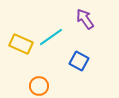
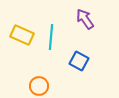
cyan line: rotated 50 degrees counterclockwise
yellow rectangle: moved 1 px right, 9 px up
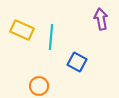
purple arrow: moved 16 px right; rotated 25 degrees clockwise
yellow rectangle: moved 5 px up
blue square: moved 2 px left, 1 px down
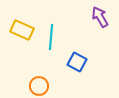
purple arrow: moved 1 px left, 2 px up; rotated 20 degrees counterclockwise
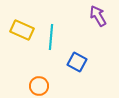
purple arrow: moved 2 px left, 1 px up
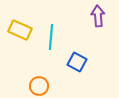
purple arrow: rotated 25 degrees clockwise
yellow rectangle: moved 2 px left
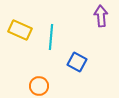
purple arrow: moved 3 px right
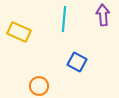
purple arrow: moved 2 px right, 1 px up
yellow rectangle: moved 1 px left, 2 px down
cyan line: moved 13 px right, 18 px up
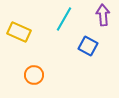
cyan line: rotated 25 degrees clockwise
blue square: moved 11 px right, 16 px up
orange circle: moved 5 px left, 11 px up
